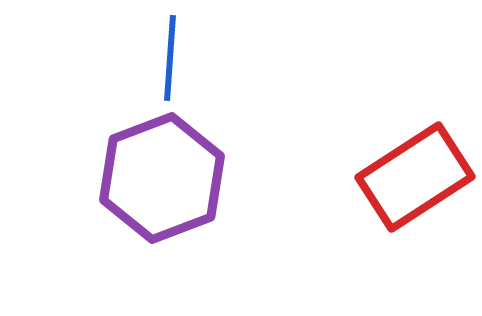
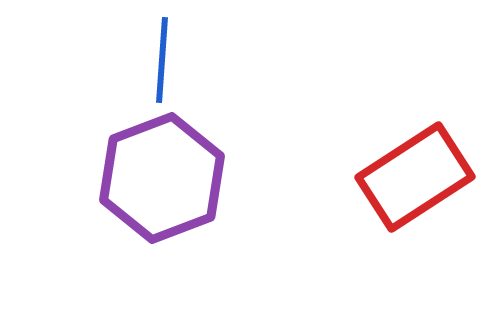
blue line: moved 8 px left, 2 px down
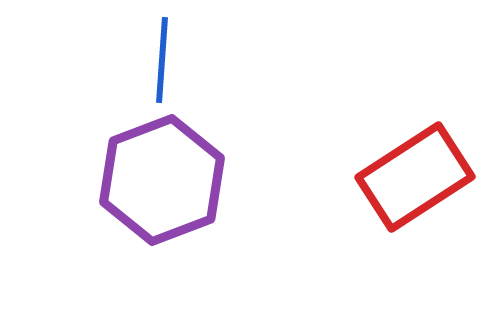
purple hexagon: moved 2 px down
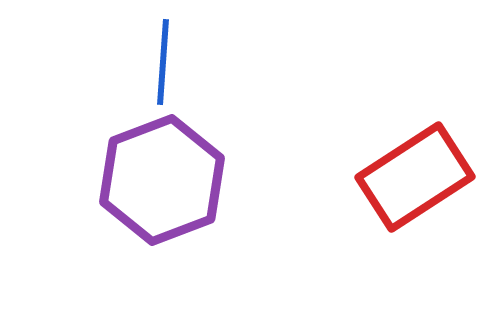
blue line: moved 1 px right, 2 px down
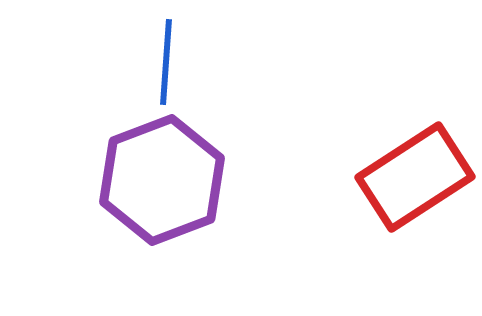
blue line: moved 3 px right
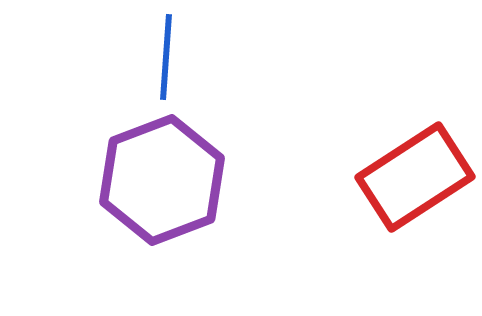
blue line: moved 5 px up
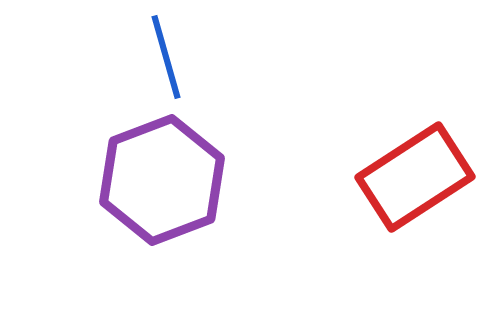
blue line: rotated 20 degrees counterclockwise
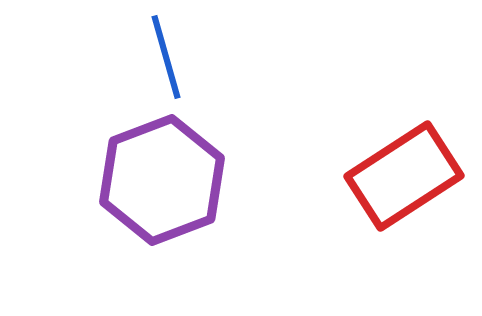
red rectangle: moved 11 px left, 1 px up
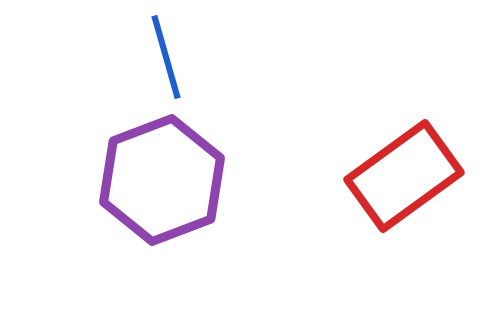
red rectangle: rotated 3 degrees counterclockwise
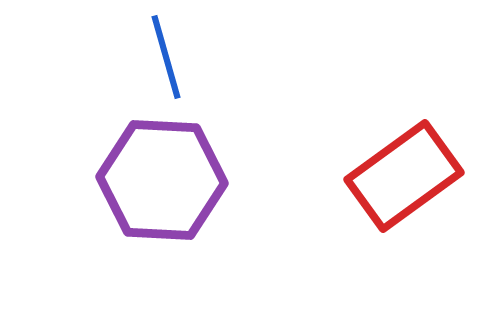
purple hexagon: rotated 24 degrees clockwise
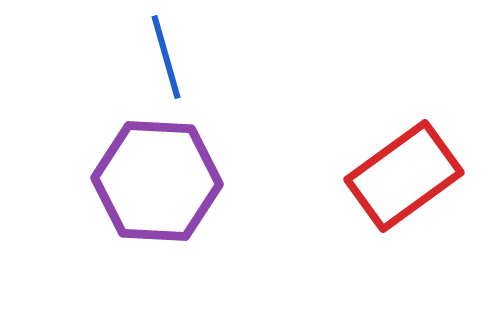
purple hexagon: moved 5 px left, 1 px down
